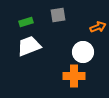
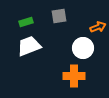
gray square: moved 1 px right, 1 px down
white circle: moved 4 px up
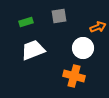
white trapezoid: moved 4 px right, 4 px down
orange cross: rotated 15 degrees clockwise
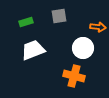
orange arrow: rotated 28 degrees clockwise
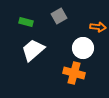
gray square: rotated 21 degrees counterclockwise
green rectangle: rotated 32 degrees clockwise
white trapezoid: rotated 20 degrees counterclockwise
orange cross: moved 3 px up
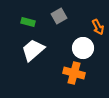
green rectangle: moved 2 px right
orange arrow: rotated 56 degrees clockwise
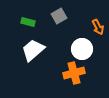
white circle: moved 1 px left, 1 px down
orange cross: rotated 30 degrees counterclockwise
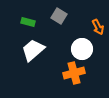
gray square: rotated 28 degrees counterclockwise
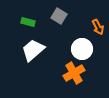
orange cross: rotated 15 degrees counterclockwise
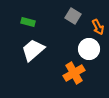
gray square: moved 14 px right
white circle: moved 7 px right
